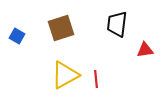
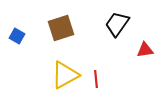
black trapezoid: rotated 28 degrees clockwise
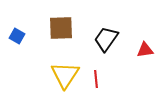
black trapezoid: moved 11 px left, 15 px down
brown square: rotated 16 degrees clockwise
yellow triangle: rotated 28 degrees counterclockwise
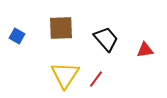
black trapezoid: rotated 104 degrees clockwise
red line: rotated 42 degrees clockwise
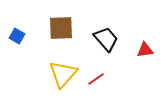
yellow triangle: moved 2 px left, 1 px up; rotated 8 degrees clockwise
red line: rotated 18 degrees clockwise
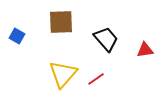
brown square: moved 6 px up
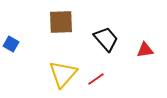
blue square: moved 6 px left, 8 px down
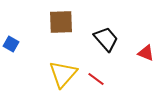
red triangle: moved 1 px right, 3 px down; rotated 30 degrees clockwise
red line: rotated 72 degrees clockwise
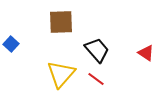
black trapezoid: moved 9 px left, 11 px down
blue square: rotated 14 degrees clockwise
red triangle: rotated 12 degrees clockwise
yellow triangle: moved 2 px left
